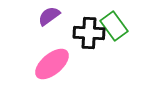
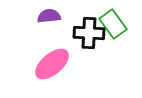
purple semicircle: rotated 30 degrees clockwise
green rectangle: moved 1 px left, 2 px up
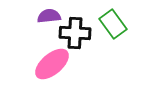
black cross: moved 14 px left
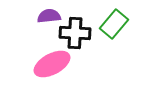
green rectangle: moved 1 px right; rotated 76 degrees clockwise
pink ellipse: rotated 12 degrees clockwise
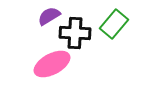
purple semicircle: rotated 25 degrees counterclockwise
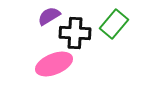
pink ellipse: moved 2 px right; rotated 6 degrees clockwise
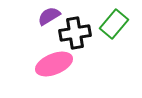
black cross: rotated 12 degrees counterclockwise
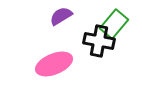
purple semicircle: moved 12 px right
black cross: moved 24 px right, 8 px down; rotated 20 degrees clockwise
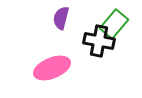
purple semicircle: moved 2 px down; rotated 45 degrees counterclockwise
pink ellipse: moved 2 px left, 4 px down
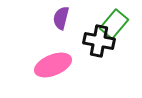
pink ellipse: moved 1 px right, 3 px up
